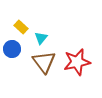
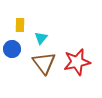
yellow rectangle: moved 1 px left, 2 px up; rotated 48 degrees clockwise
brown triangle: moved 1 px down
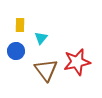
blue circle: moved 4 px right, 2 px down
brown triangle: moved 2 px right, 7 px down
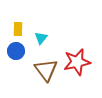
yellow rectangle: moved 2 px left, 4 px down
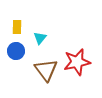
yellow rectangle: moved 1 px left, 2 px up
cyan triangle: moved 1 px left
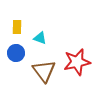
cyan triangle: rotated 48 degrees counterclockwise
blue circle: moved 2 px down
brown triangle: moved 2 px left, 1 px down
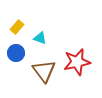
yellow rectangle: rotated 40 degrees clockwise
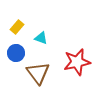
cyan triangle: moved 1 px right
brown triangle: moved 6 px left, 2 px down
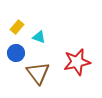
cyan triangle: moved 2 px left, 1 px up
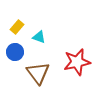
blue circle: moved 1 px left, 1 px up
